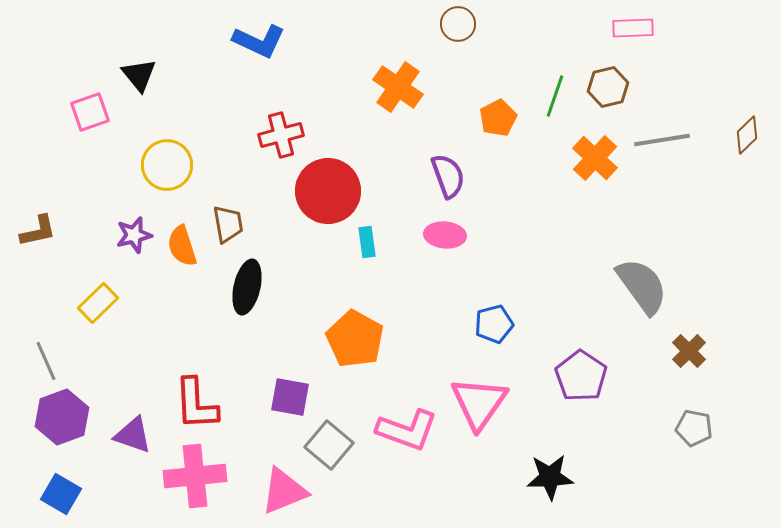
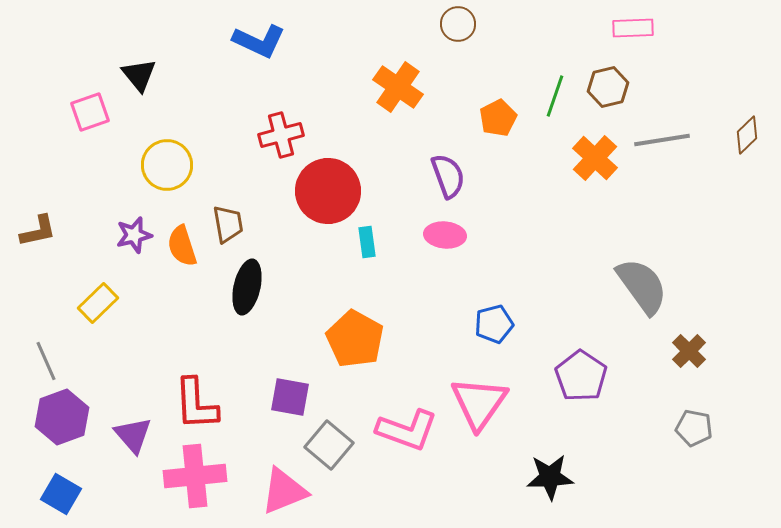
purple triangle at (133, 435): rotated 30 degrees clockwise
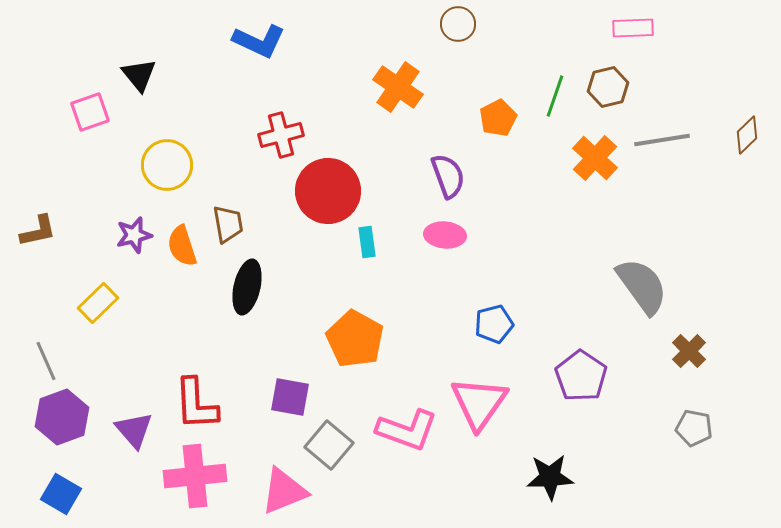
purple triangle at (133, 435): moved 1 px right, 5 px up
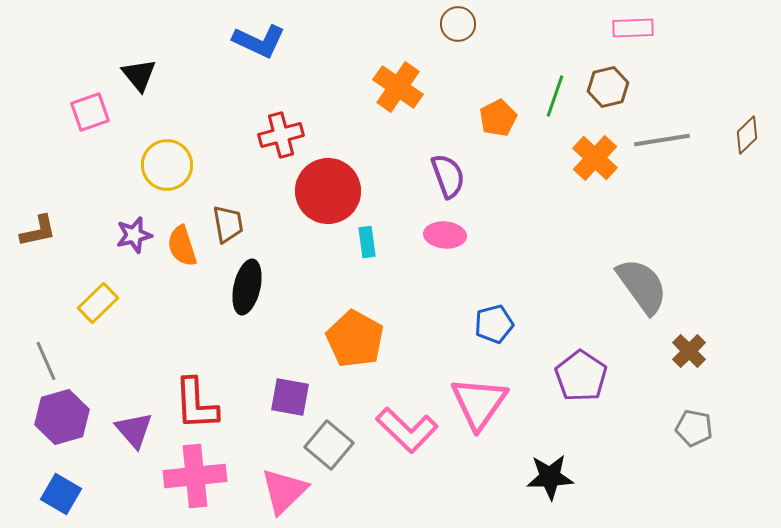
purple hexagon at (62, 417): rotated 4 degrees clockwise
pink L-shape at (407, 430): rotated 24 degrees clockwise
pink triangle at (284, 491): rotated 22 degrees counterclockwise
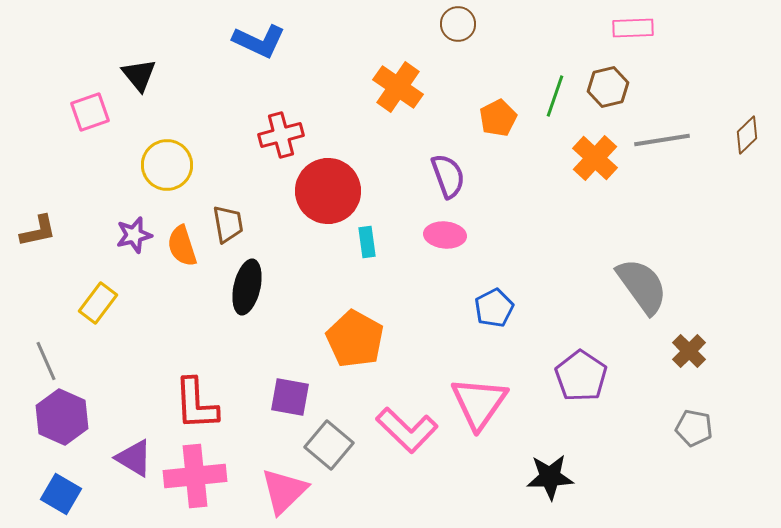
yellow rectangle at (98, 303): rotated 9 degrees counterclockwise
blue pentagon at (494, 324): moved 16 px up; rotated 12 degrees counterclockwise
purple hexagon at (62, 417): rotated 20 degrees counterclockwise
purple triangle at (134, 430): moved 28 px down; rotated 18 degrees counterclockwise
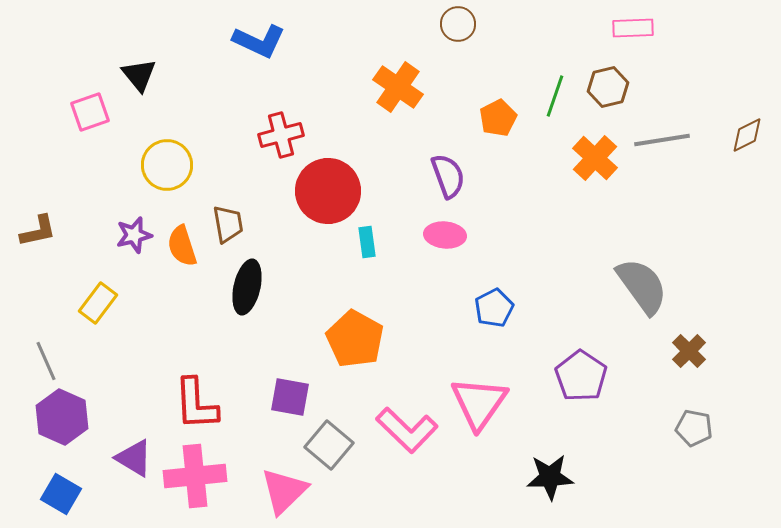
brown diamond at (747, 135): rotated 18 degrees clockwise
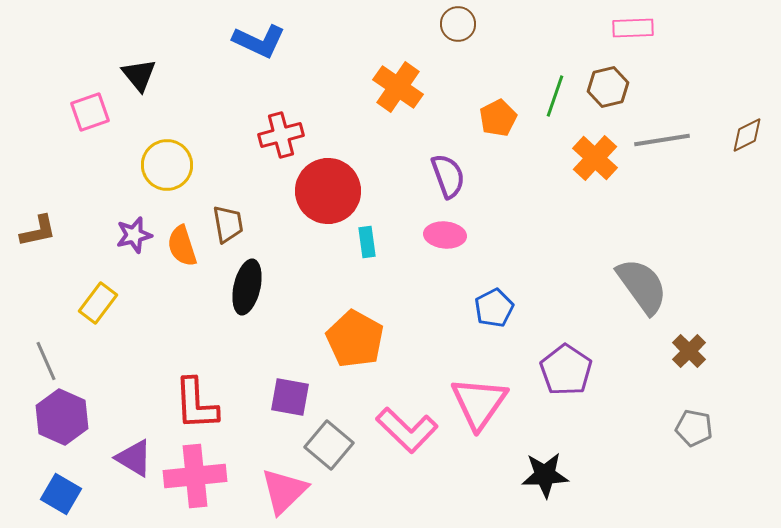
purple pentagon at (581, 376): moved 15 px left, 6 px up
black star at (550, 477): moved 5 px left, 2 px up
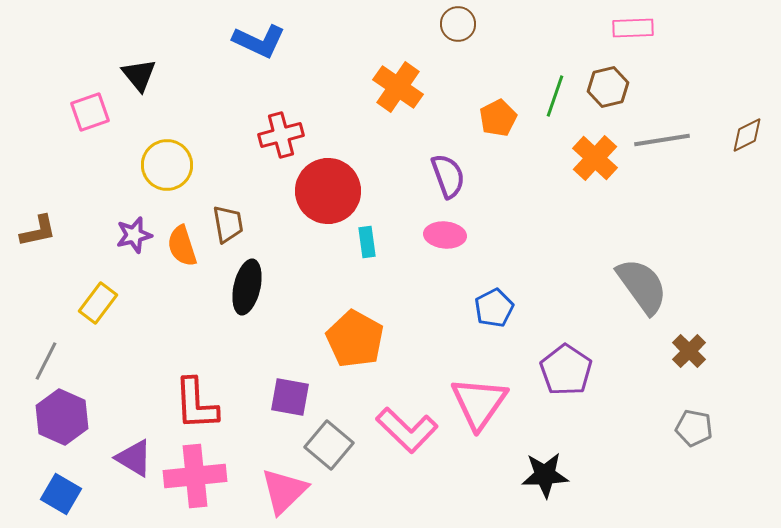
gray line at (46, 361): rotated 51 degrees clockwise
